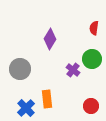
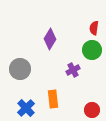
green circle: moved 9 px up
purple cross: rotated 24 degrees clockwise
orange rectangle: moved 6 px right
red circle: moved 1 px right, 4 px down
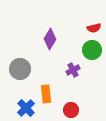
red semicircle: rotated 112 degrees counterclockwise
orange rectangle: moved 7 px left, 5 px up
red circle: moved 21 px left
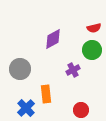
purple diamond: moved 3 px right; rotated 30 degrees clockwise
red circle: moved 10 px right
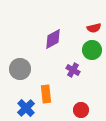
purple cross: rotated 32 degrees counterclockwise
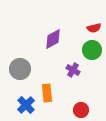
orange rectangle: moved 1 px right, 1 px up
blue cross: moved 3 px up
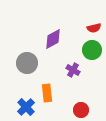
gray circle: moved 7 px right, 6 px up
blue cross: moved 2 px down
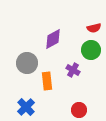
green circle: moved 1 px left
orange rectangle: moved 12 px up
red circle: moved 2 px left
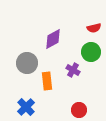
green circle: moved 2 px down
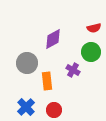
red circle: moved 25 px left
